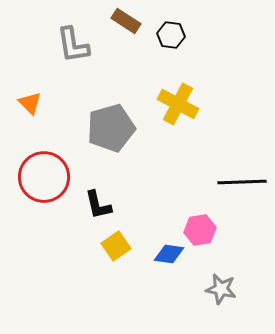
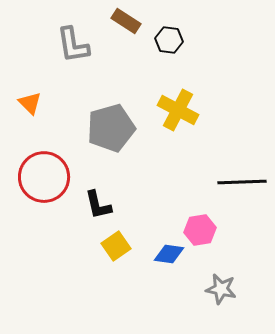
black hexagon: moved 2 px left, 5 px down
yellow cross: moved 6 px down
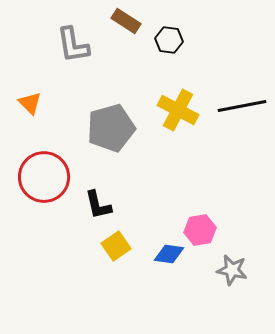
black line: moved 76 px up; rotated 9 degrees counterclockwise
gray star: moved 11 px right, 19 px up
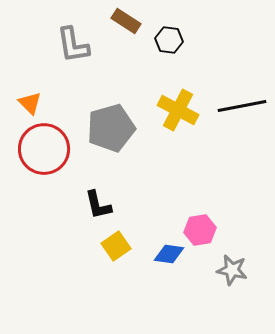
red circle: moved 28 px up
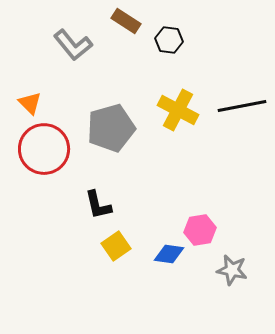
gray L-shape: rotated 30 degrees counterclockwise
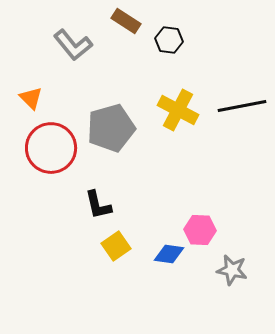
orange triangle: moved 1 px right, 5 px up
red circle: moved 7 px right, 1 px up
pink hexagon: rotated 12 degrees clockwise
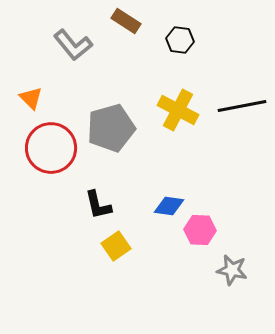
black hexagon: moved 11 px right
blue diamond: moved 48 px up
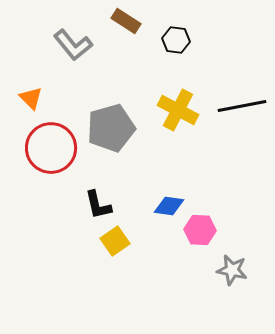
black hexagon: moved 4 px left
yellow square: moved 1 px left, 5 px up
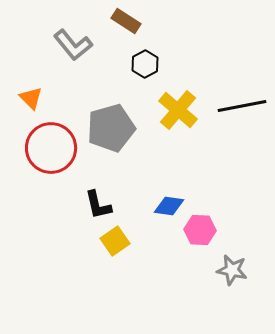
black hexagon: moved 31 px left, 24 px down; rotated 24 degrees clockwise
yellow cross: rotated 12 degrees clockwise
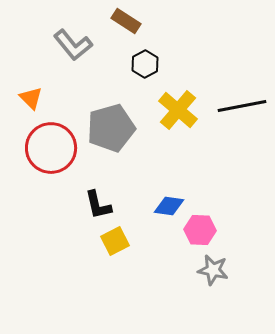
yellow square: rotated 8 degrees clockwise
gray star: moved 19 px left
